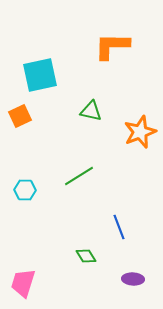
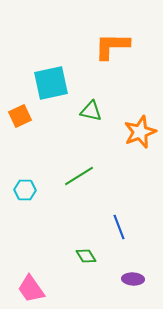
cyan square: moved 11 px right, 8 px down
pink trapezoid: moved 8 px right, 6 px down; rotated 52 degrees counterclockwise
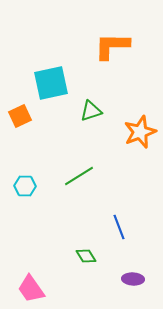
green triangle: rotated 30 degrees counterclockwise
cyan hexagon: moved 4 px up
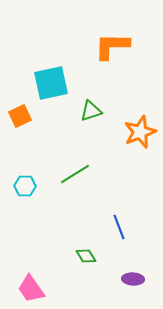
green line: moved 4 px left, 2 px up
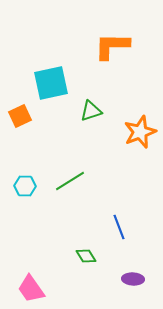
green line: moved 5 px left, 7 px down
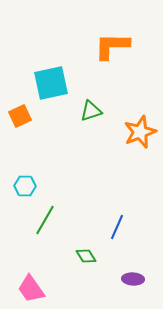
green line: moved 25 px left, 39 px down; rotated 28 degrees counterclockwise
blue line: moved 2 px left; rotated 45 degrees clockwise
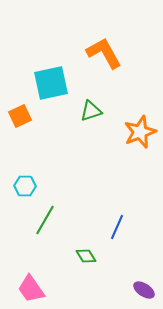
orange L-shape: moved 8 px left, 7 px down; rotated 60 degrees clockwise
purple ellipse: moved 11 px right, 11 px down; rotated 30 degrees clockwise
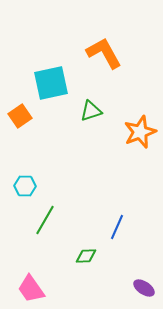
orange square: rotated 10 degrees counterclockwise
green diamond: rotated 60 degrees counterclockwise
purple ellipse: moved 2 px up
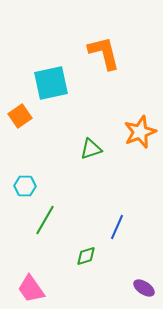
orange L-shape: rotated 15 degrees clockwise
green triangle: moved 38 px down
green diamond: rotated 15 degrees counterclockwise
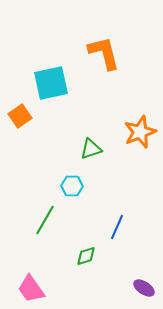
cyan hexagon: moved 47 px right
